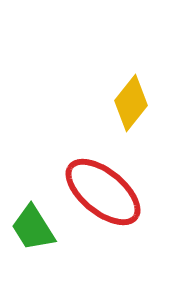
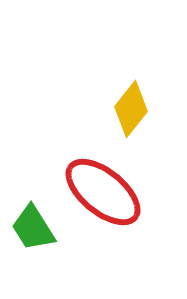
yellow diamond: moved 6 px down
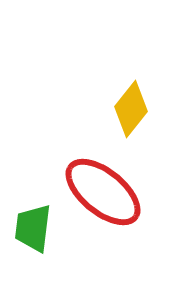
green trapezoid: rotated 39 degrees clockwise
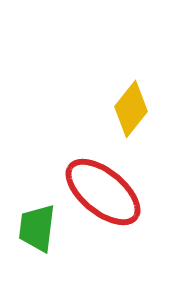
green trapezoid: moved 4 px right
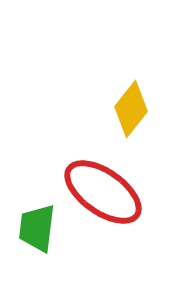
red ellipse: rotated 4 degrees counterclockwise
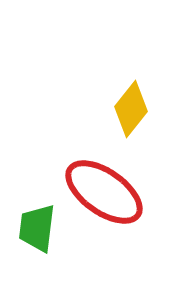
red ellipse: moved 1 px right
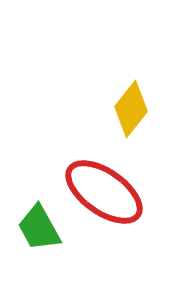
green trapezoid: moved 2 px right; rotated 36 degrees counterclockwise
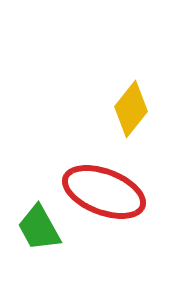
red ellipse: rotated 14 degrees counterclockwise
